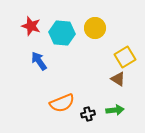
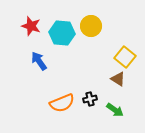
yellow circle: moved 4 px left, 2 px up
yellow square: rotated 20 degrees counterclockwise
green arrow: rotated 42 degrees clockwise
black cross: moved 2 px right, 15 px up
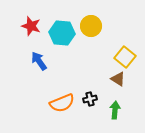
green arrow: rotated 120 degrees counterclockwise
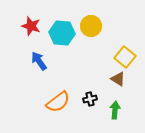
orange semicircle: moved 4 px left, 1 px up; rotated 15 degrees counterclockwise
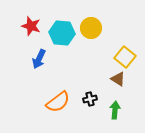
yellow circle: moved 2 px down
blue arrow: moved 2 px up; rotated 120 degrees counterclockwise
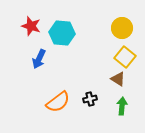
yellow circle: moved 31 px right
green arrow: moved 7 px right, 4 px up
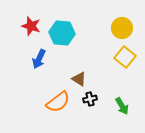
brown triangle: moved 39 px left
green arrow: rotated 144 degrees clockwise
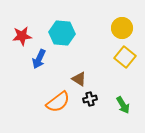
red star: moved 9 px left, 10 px down; rotated 24 degrees counterclockwise
green arrow: moved 1 px right, 1 px up
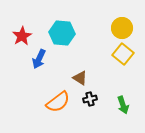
red star: rotated 24 degrees counterclockwise
yellow square: moved 2 px left, 3 px up
brown triangle: moved 1 px right, 1 px up
green arrow: rotated 12 degrees clockwise
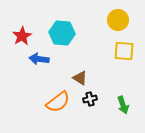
yellow circle: moved 4 px left, 8 px up
yellow square: moved 1 px right, 3 px up; rotated 35 degrees counterclockwise
blue arrow: rotated 72 degrees clockwise
